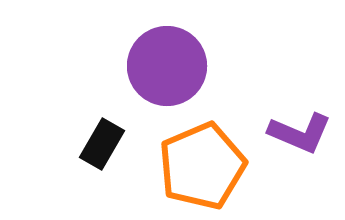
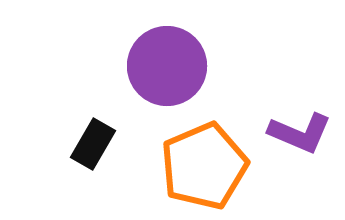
black rectangle: moved 9 px left
orange pentagon: moved 2 px right
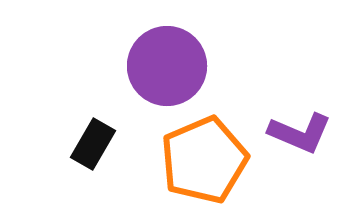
orange pentagon: moved 6 px up
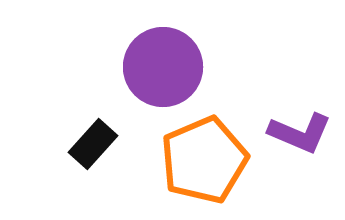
purple circle: moved 4 px left, 1 px down
black rectangle: rotated 12 degrees clockwise
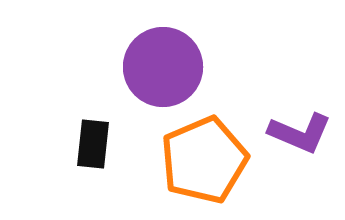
black rectangle: rotated 36 degrees counterclockwise
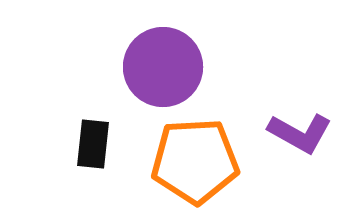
purple L-shape: rotated 6 degrees clockwise
orange pentagon: moved 9 px left, 1 px down; rotated 20 degrees clockwise
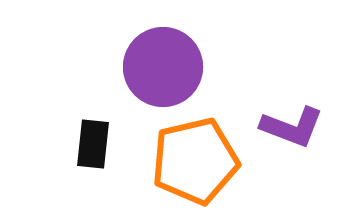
purple L-shape: moved 8 px left, 6 px up; rotated 8 degrees counterclockwise
orange pentagon: rotated 10 degrees counterclockwise
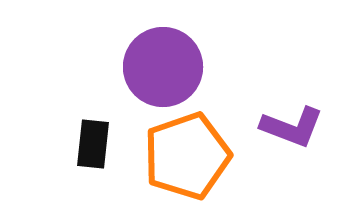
orange pentagon: moved 8 px left, 5 px up; rotated 6 degrees counterclockwise
